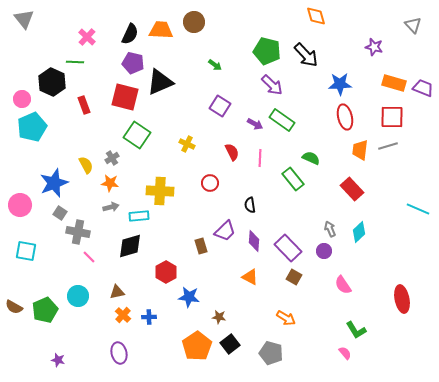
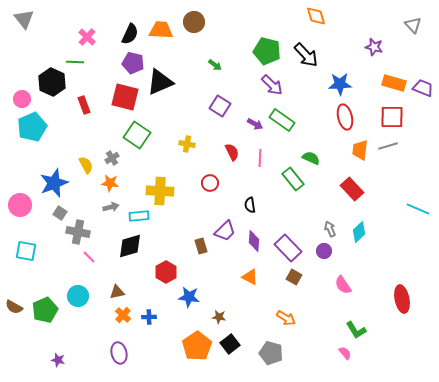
yellow cross at (187, 144): rotated 14 degrees counterclockwise
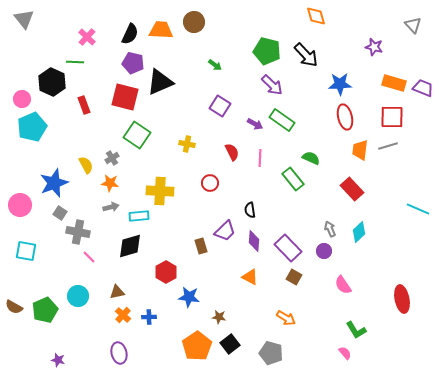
black semicircle at (250, 205): moved 5 px down
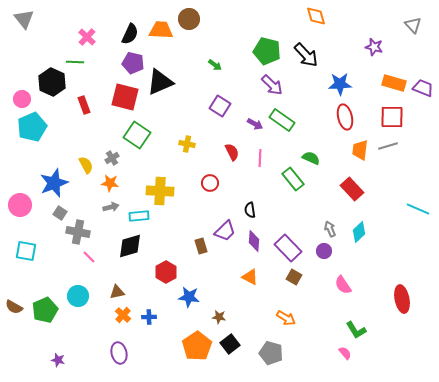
brown circle at (194, 22): moved 5 px left, 3 px up
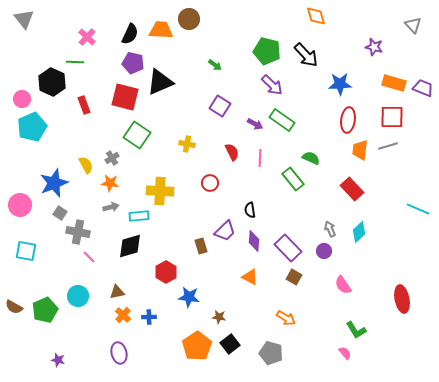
red ellipse at (345, 117): moved 3 px right, 3 px down; rotated 20 degrees clockwise
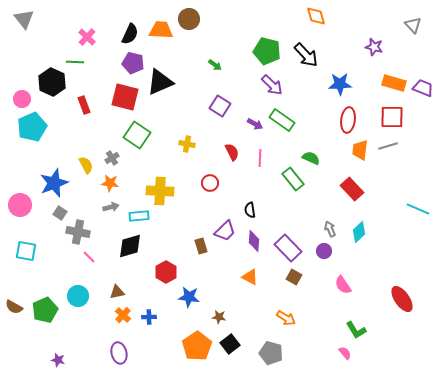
red ellipse at (402, 299): rotated 24 degrees counterclockwise
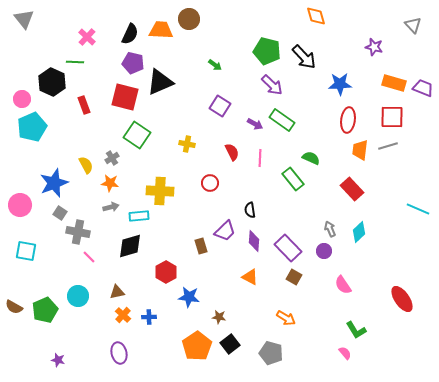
black arrow at (306, 55): moved 2 px left, 2 px down
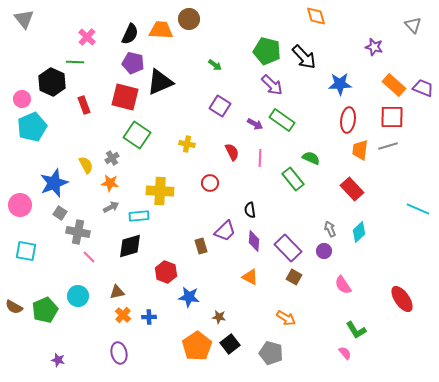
orange rectangle at (394, 83): moved 2 px down; rotated 25 degrees clockwise
gray arrow at (111, 207): rotated 14 degrees counterclockwise
red hexagon at (166, 272): rotated 10 degrees counterclockwise
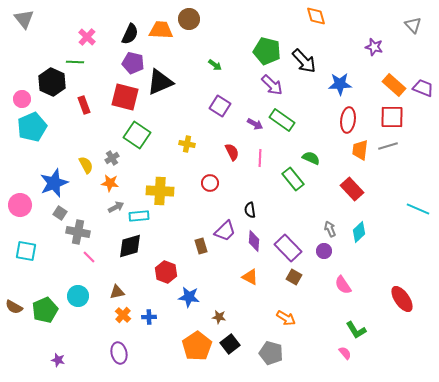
black arrow at (304, 57): moved 4 px down
gray arrow at (111, 207): moved 5 px right
